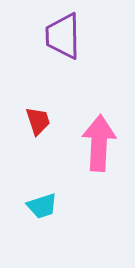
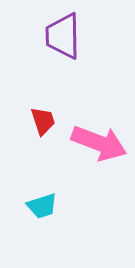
red trapezoid: moved 5 px right
pink arrow: rotated 108 degrees clockwise
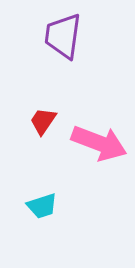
purple trapezoid: rotated 9 degrees clockwise
red trapezoid: rotated 128 degrees counterclockwise
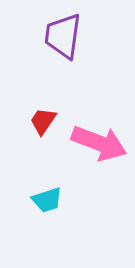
cyan trapezoid: moved 5 px right, 6 px up
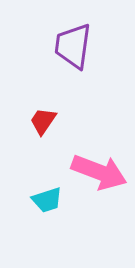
purple trapezoid: moved 10 px right, 10 px down
pink arrow: moved 29 px down
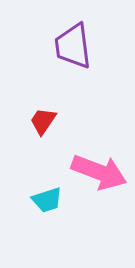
purple trapezoid: rotated 15 degrees counterclockwise
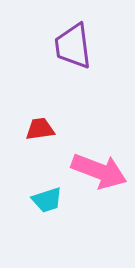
red trapezoid: moved 3 px left, 8 px down; rotated 48 degrees clockwise
pink arrow: moved 1 px up
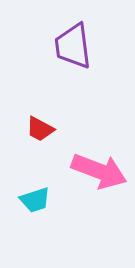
red trapezoid: rotated 144 degrees counterclockwise
cyan trapezoid: moved 12 px left
